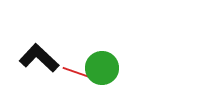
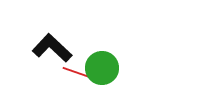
black L-shape: moved 13 px right, 10 px up
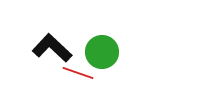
green circle: moved 16 px up
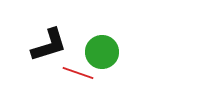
black L-shape: moved 3 px left, 3 px up; rotated 120 degrees clockwise
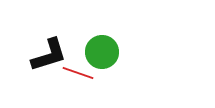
black L-shape: moved 10 px down
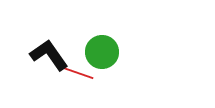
black L-shape: rotated 108 degrees counterclockwise
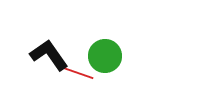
green circle: moved 3 px right, 4 px down
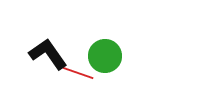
black L-shape: moved 1 px left, 1 px up
